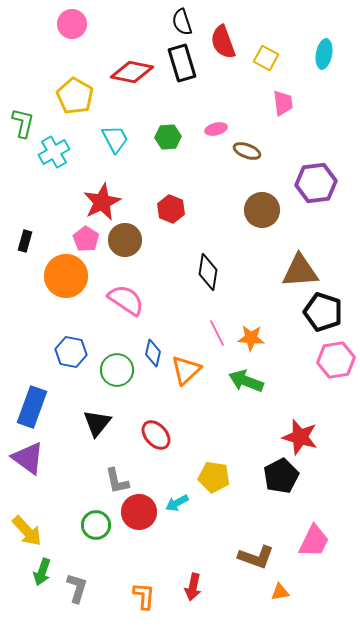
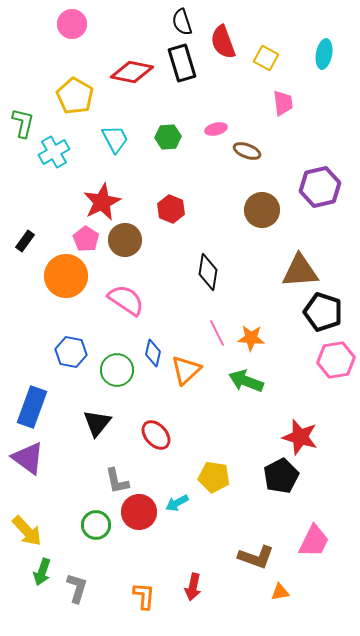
purple hexagon at (316, 183): moved 4 px right, 4 px down; rotated 6 degrees counterclockwise
black rectangle at (25, 241): rotated 20 degrees clockwise
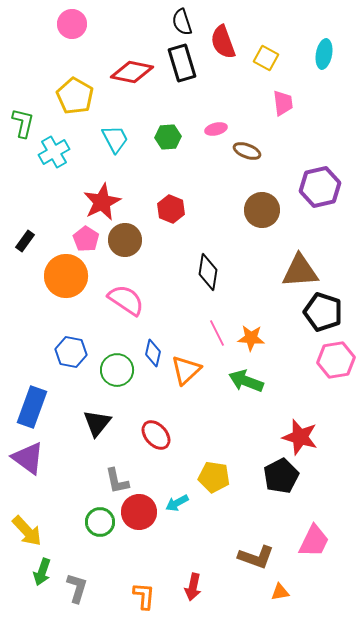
green circle at (96, 525): moved 4 px right, 3 px up
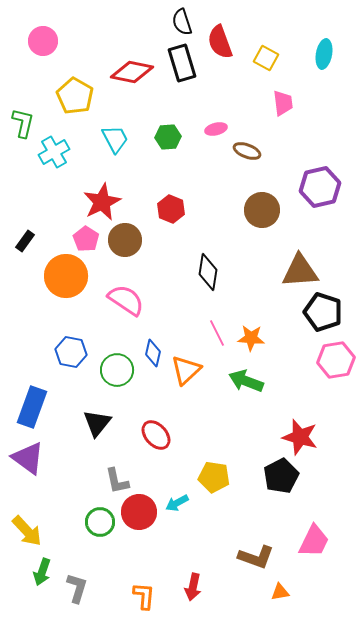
pink circle at (72, 24): moved 29 px left, 17 px down
red semicircle at (223, 42): moved 3 px left
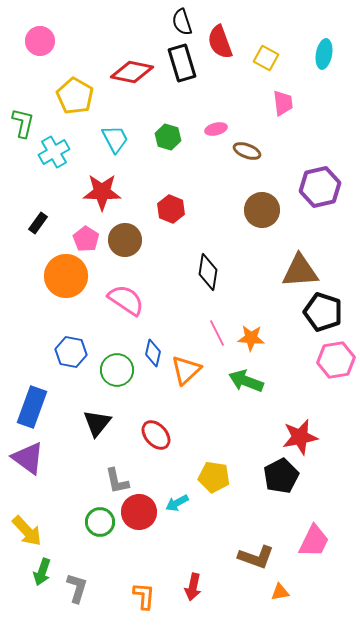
pink circle at (43, 41): moved 3 px left
green hexagon at (168, 137): rotated 20 degrees clockwise
red star at (102, 202): moved 10 px up; rotated 27 degrees clockwise
black rectangle at (25, 241): moved 13 px right, 18 px up
red star at (300, 437): rotated 27 degrees counterclockwise
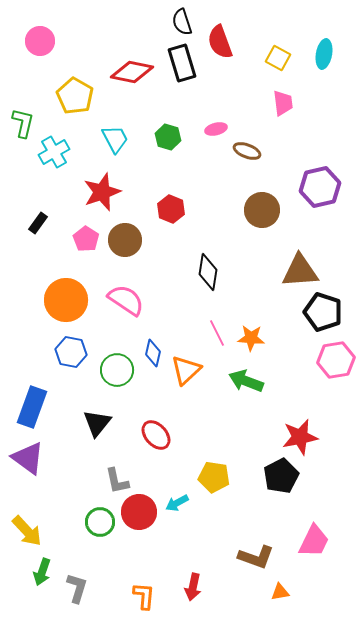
yellow square at (266, 58): moved 12 px right
red star at (102, 192): rotated 21 degrees counterclockwise
orange circle at (66, 276): moved 24 px down
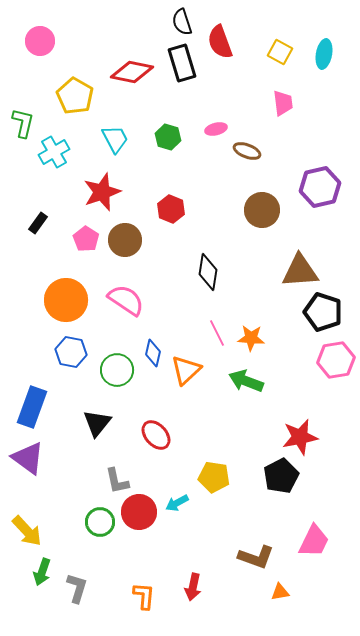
yellow square at (278, 58): moved 2 px right, 6 px up
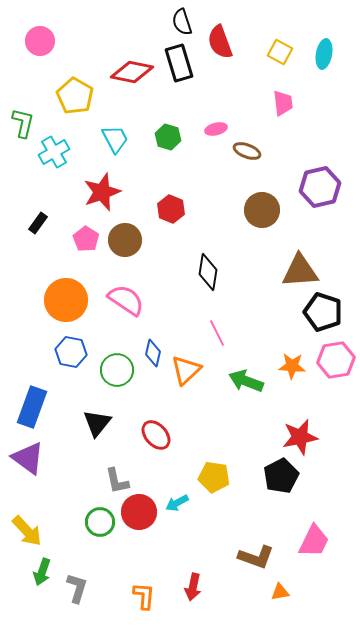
black rectangle at (182, 63): moved 3 px left
orange star at (251, 338): moved 41 px right, 28 px down
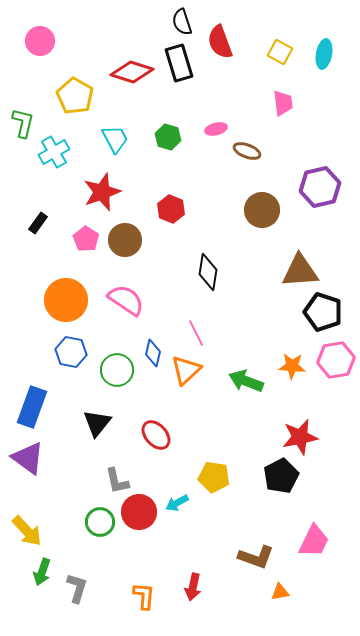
red diamond at (132, 72): rotated 6 degrees clockwise
pink line at (217, 333): moved 21 px left
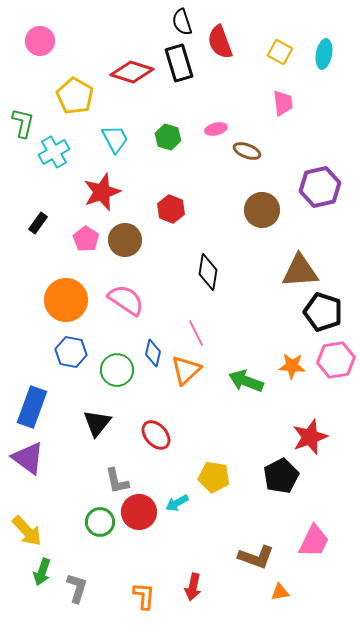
red star at (300, 437): moved 10 px right; rotated 9 degrees counterclockwise
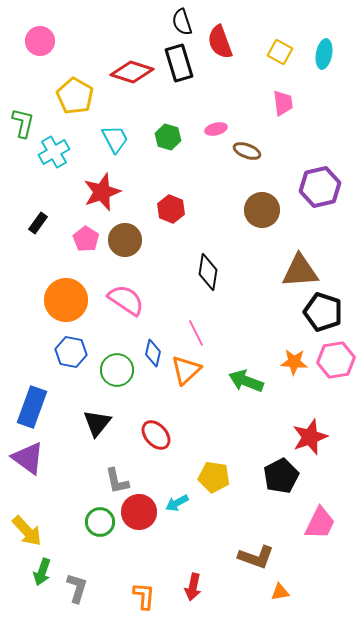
orange star at (292, 366): moved 2 px right, 4 px up
pink trapezoid at (314, 541): moved 6 px right, 18 px up
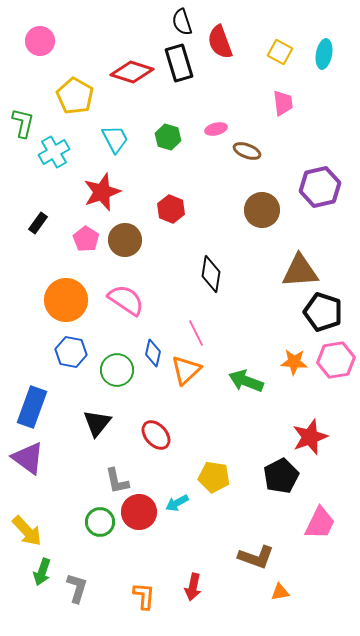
black diamond at (208, 272): moved 3 px right, 2 px down
